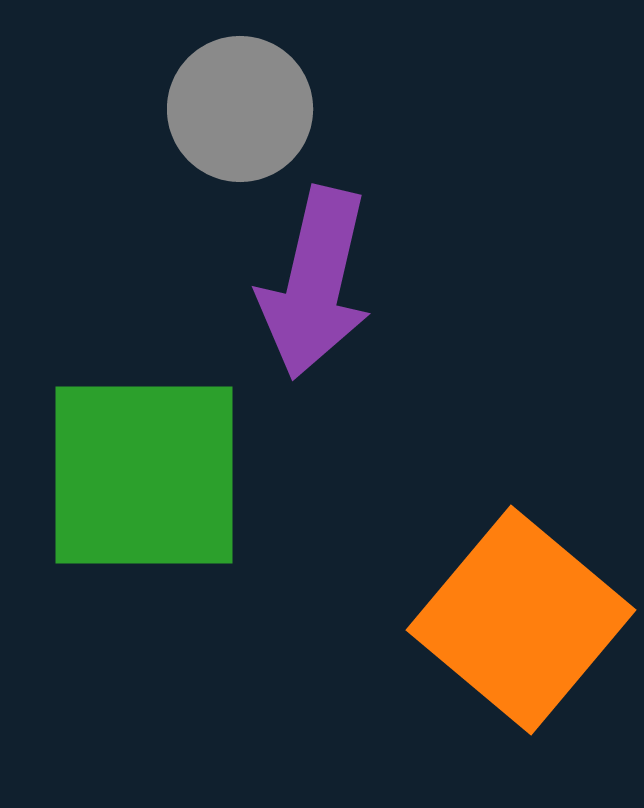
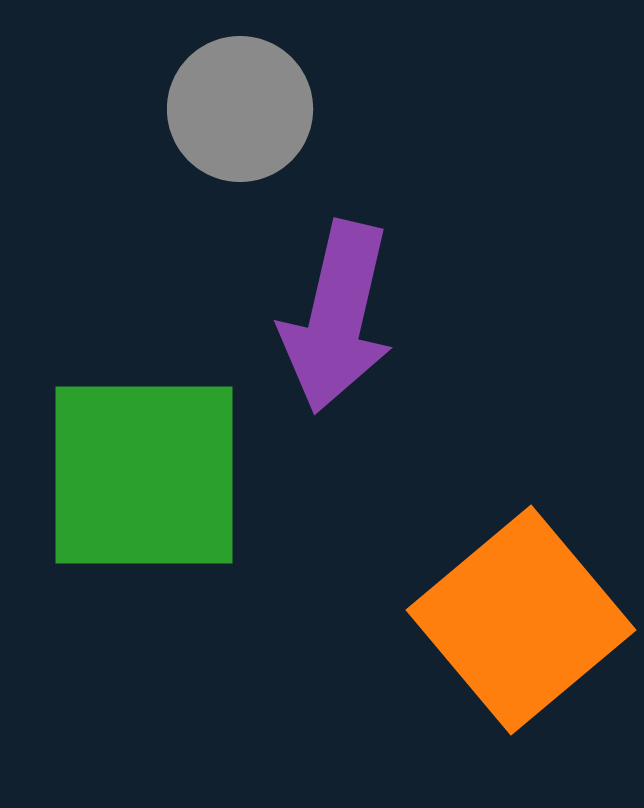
purple arrow: moved 22 px right, 34 px down
orange square: rotated 10 degrees clockwise
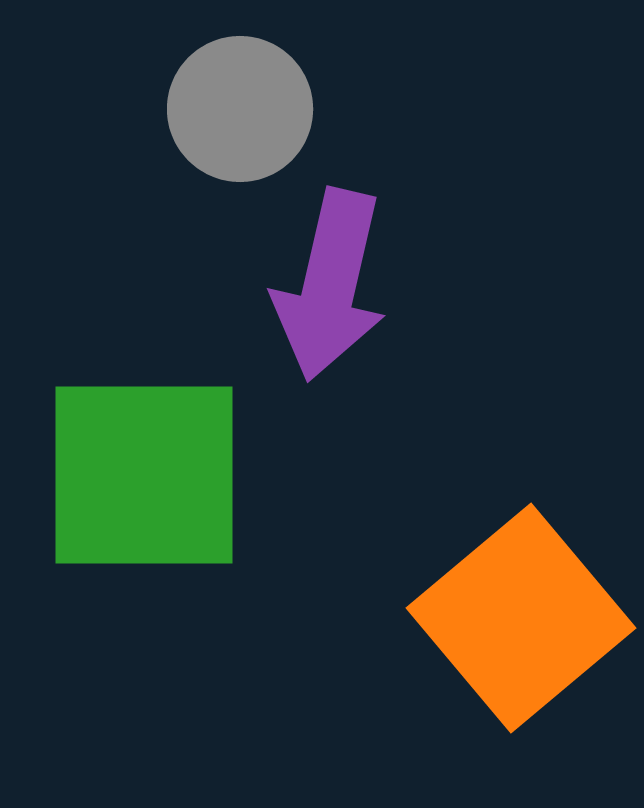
purple arrow: moved 7 px left, 32 px up
orange square: moved 2 px up
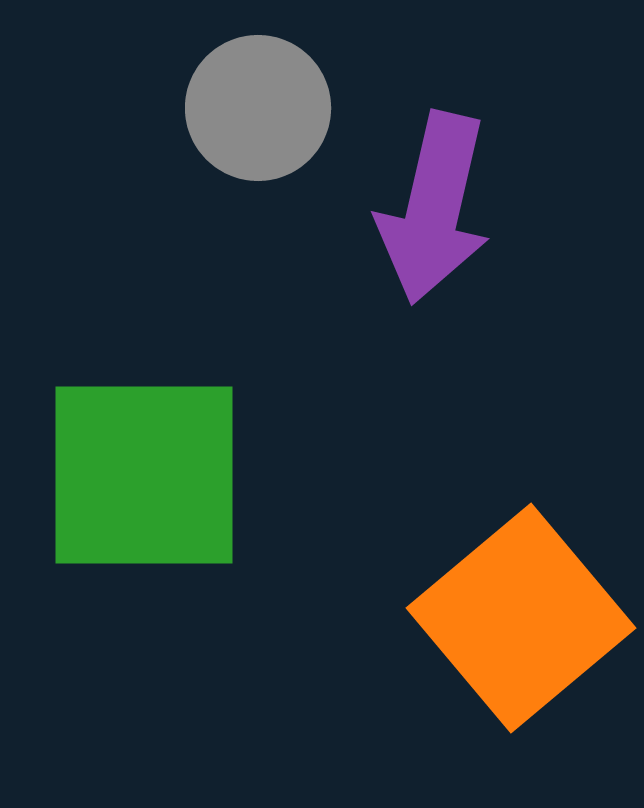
gray circle: moved 18 px right, 1 px up
purple arrow: moved 104 px right, 77 px up
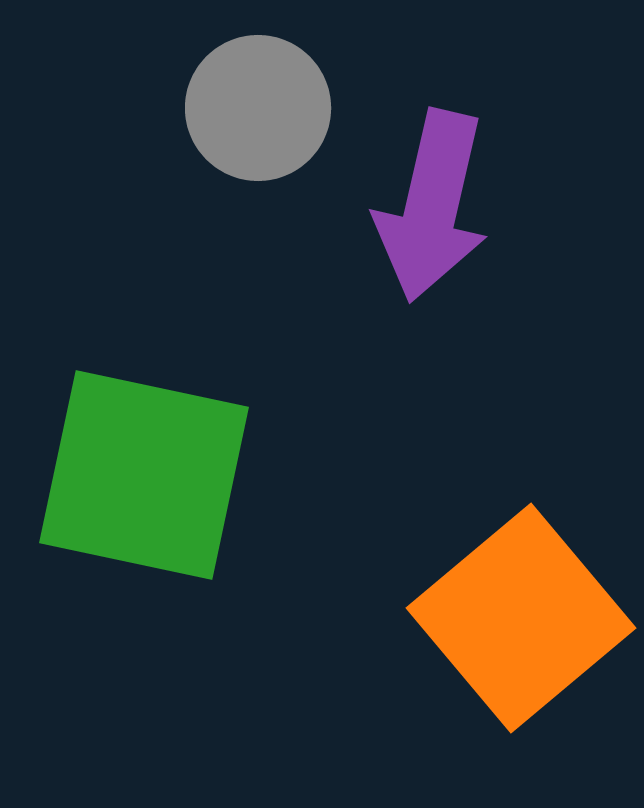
purple arrow: moved 2 px left, 2 px up
green square: rotated 12 degrees clockwise
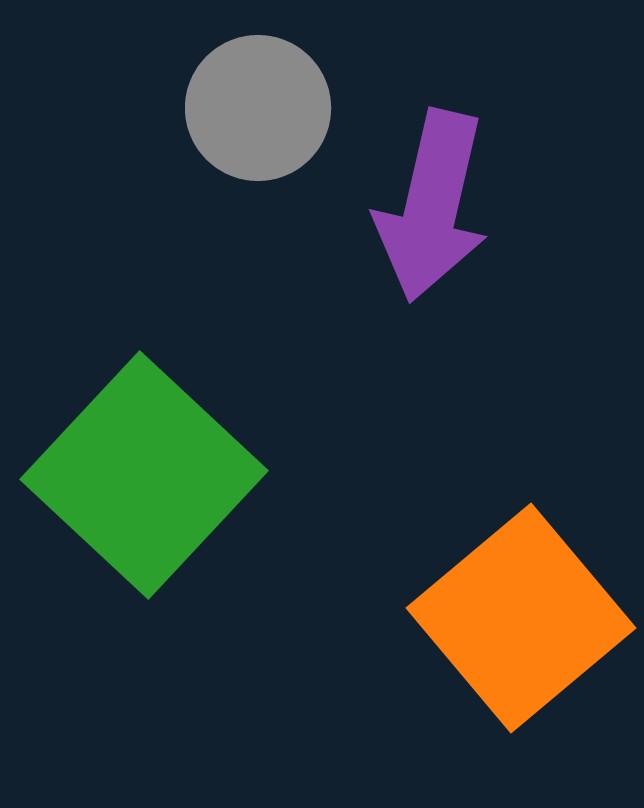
green square: rotated 31 degrees clockwise
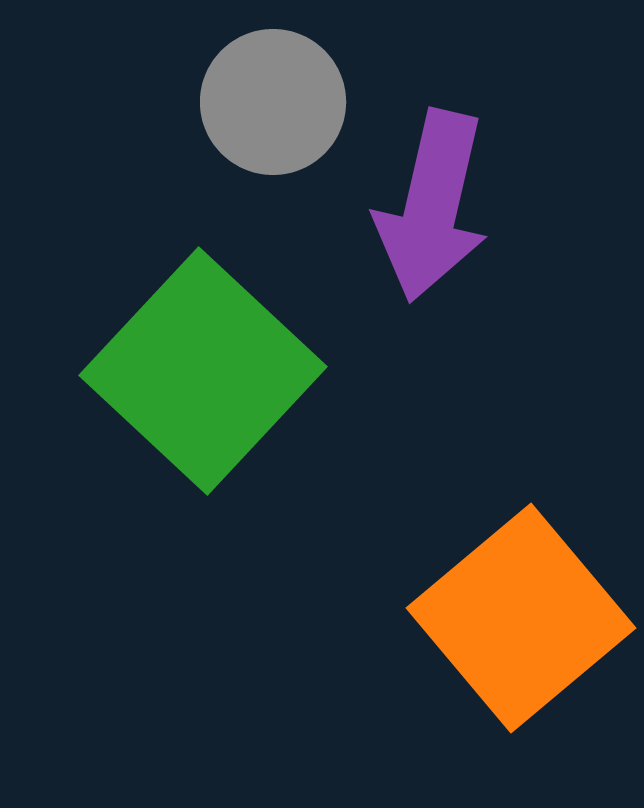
gray circle: moved 15 px right, 6 px up
green square: moved 59 px right, 104 px up
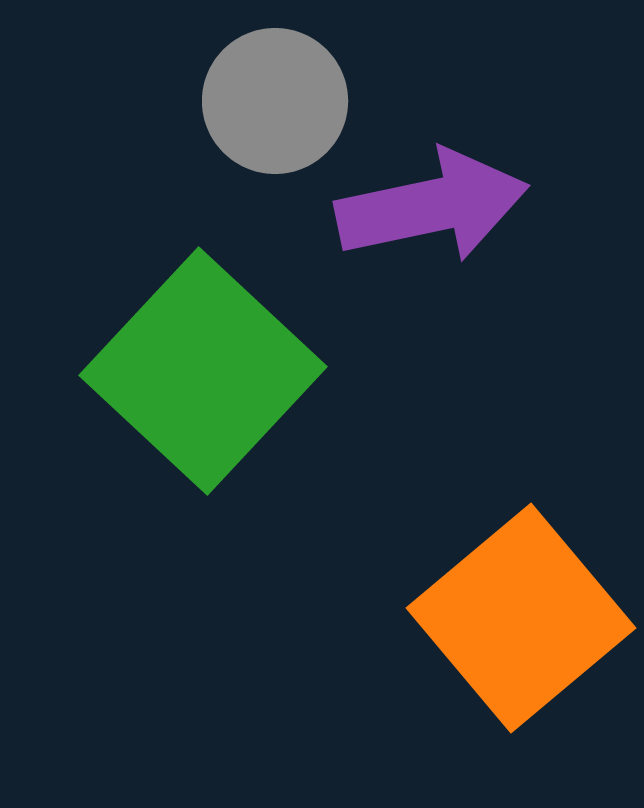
gray circle: moved 2 px right, 1 px up
purple arrow: rotated 115 degrees counterclockwise
